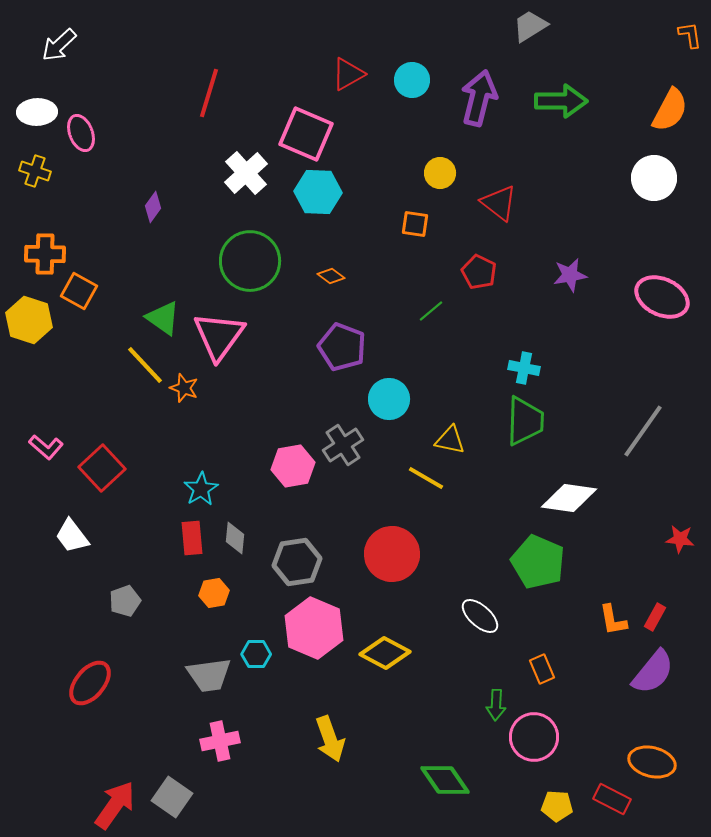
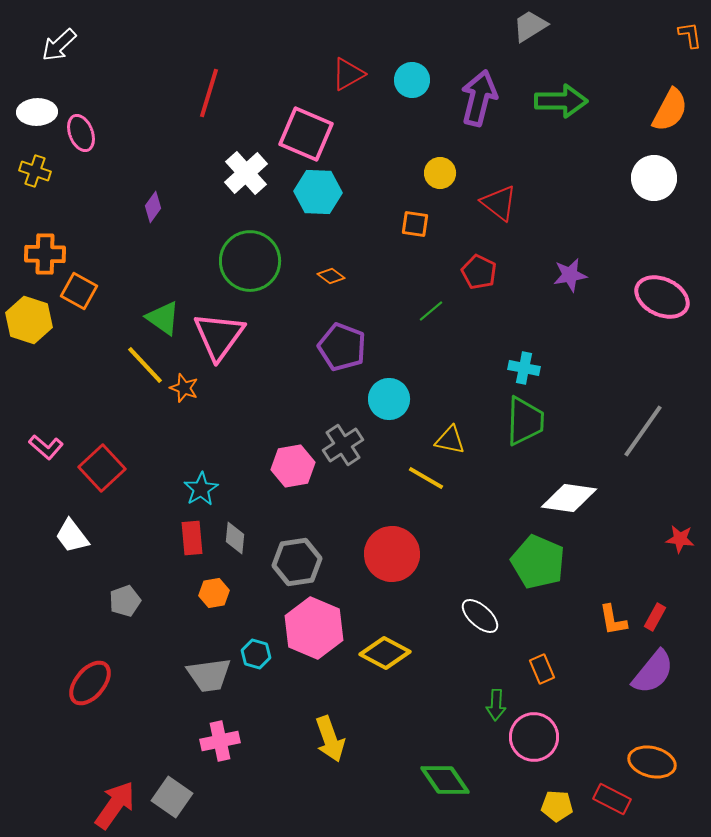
cyan hexagon at (256, 654): rotated 16 degrees clockwise
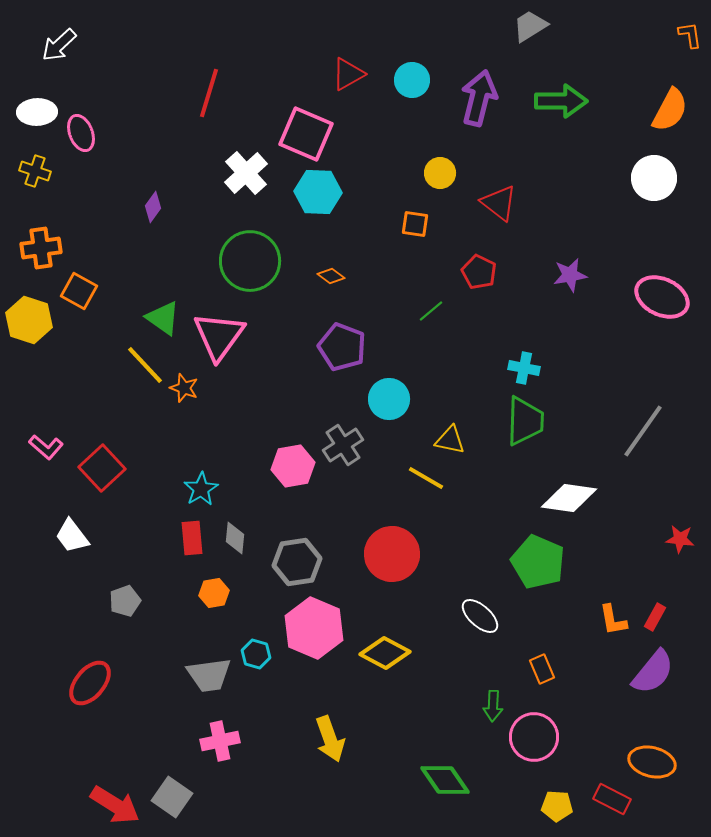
orange cross at (45, 254): moved 4 px left, 6 px up; rotated 9 degrees counterclockwise
green arrow at (496, 705): moved 3 px left, 1 px down
red arrow at (115, 805): rotated 87 degrees clockwise
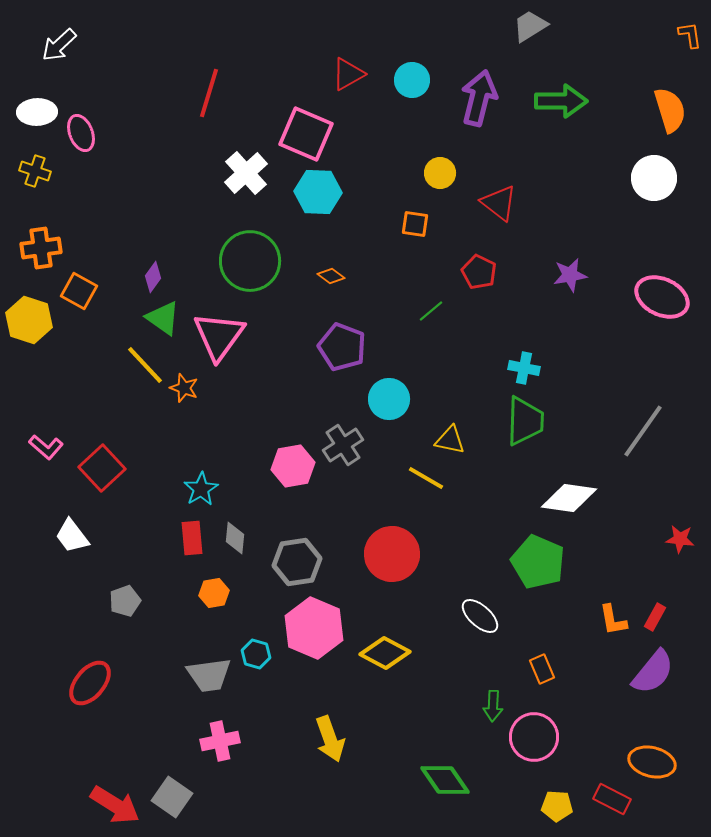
orange semicircle at (670, 110): rotated 45 degrees counterclockwise
purple diamond at (153, 207): moved 70 px down
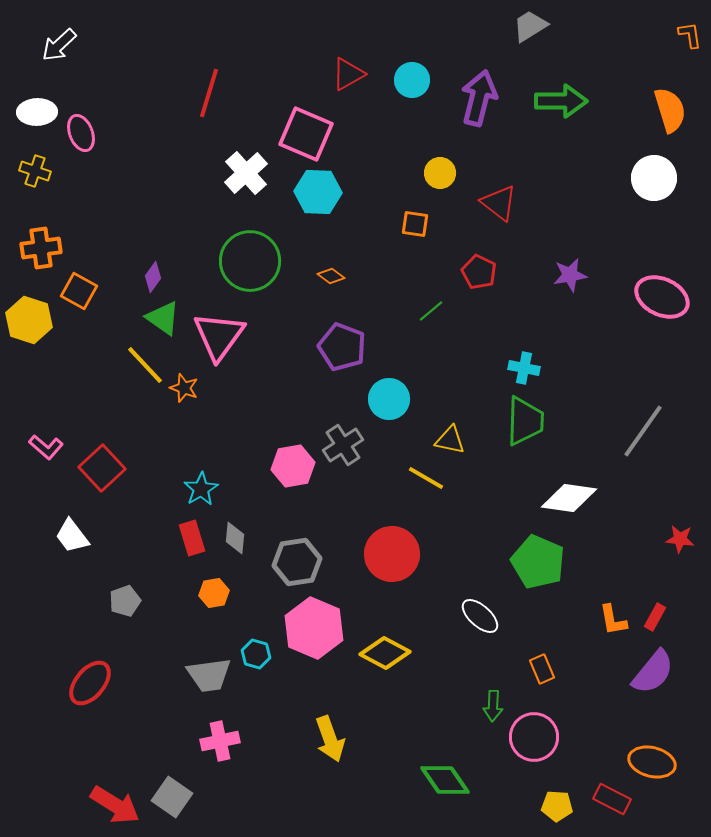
red rectangle at (192, 538): rotated 12 degrees counterclockwise
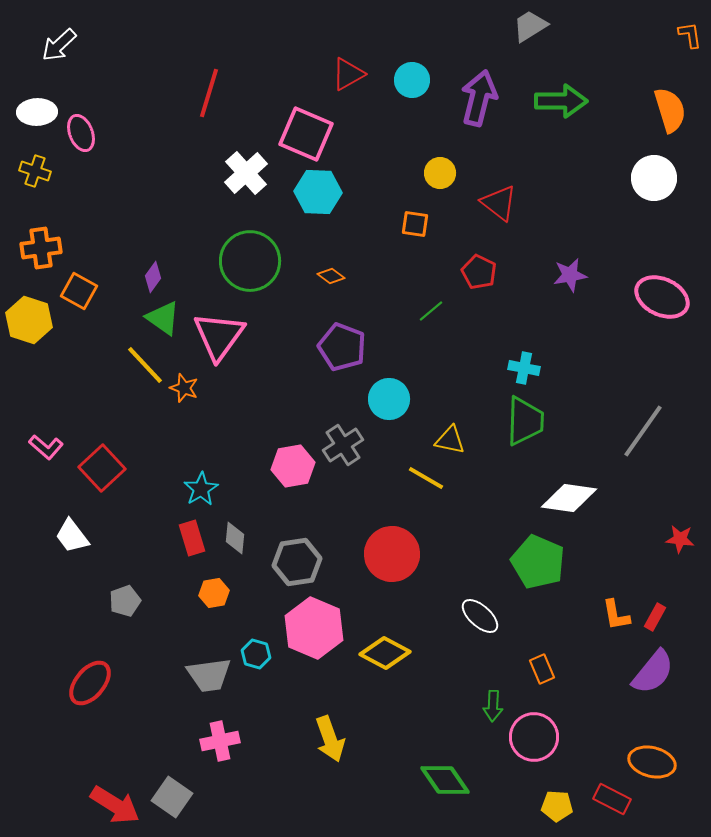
orange L-shape at (613, 620): moved 3 px right, 5 px up
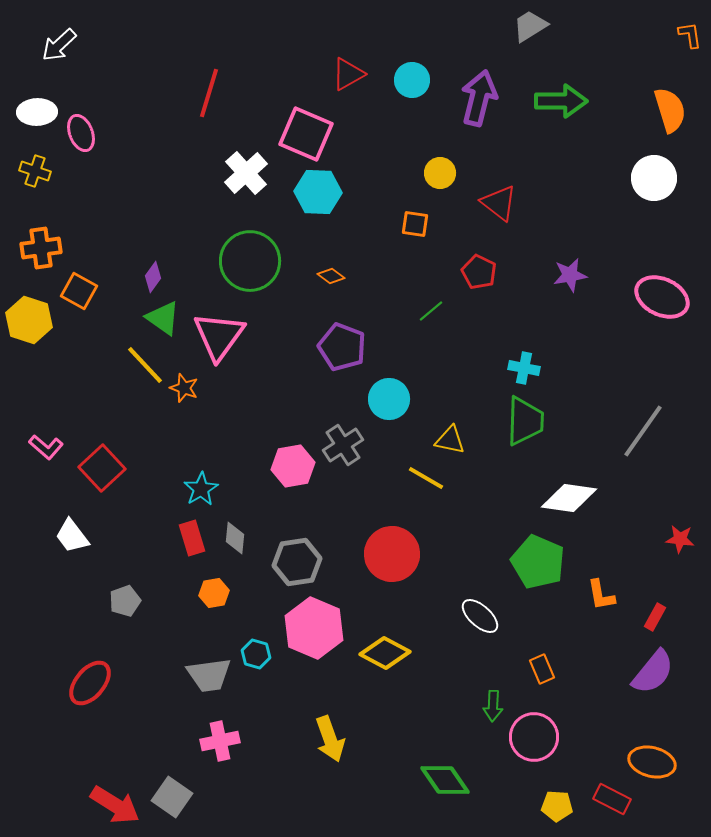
orange L-shape at (616, 615): moved 15 px left, 20 px up
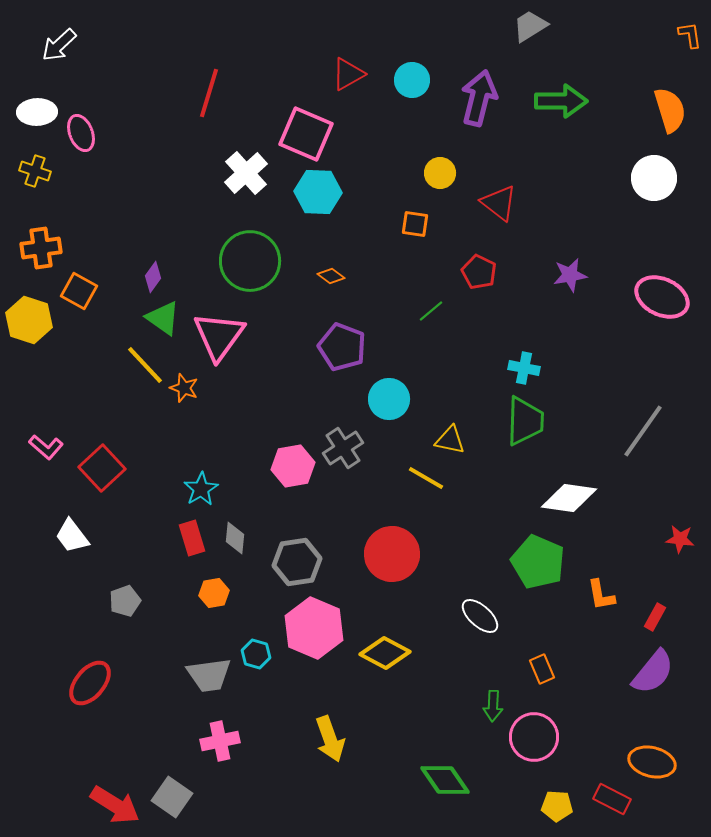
gray cross at (343, 445): moved 3 px down
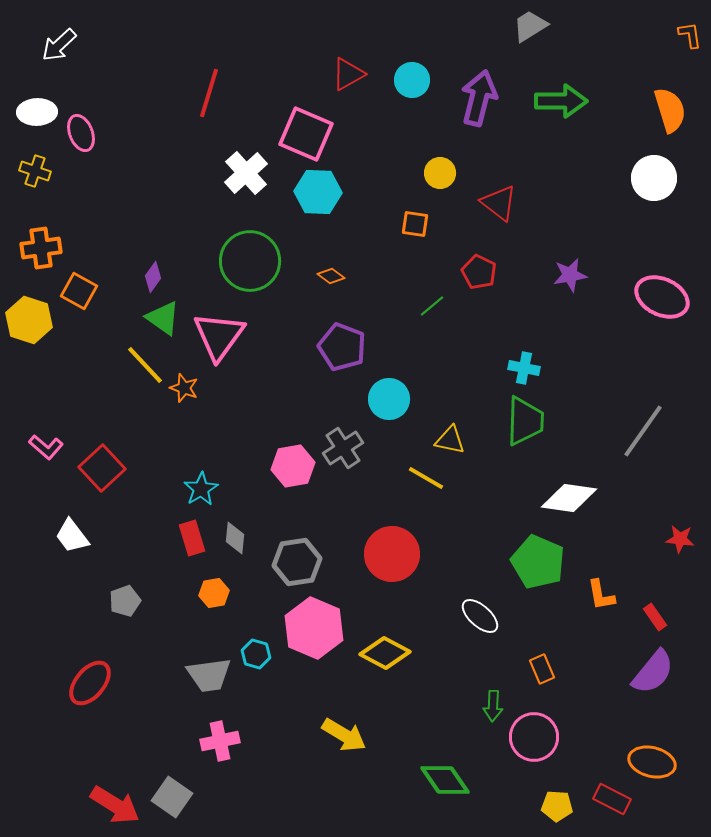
green line at (431, 311): moved 1 px right, 5 px up
red rectangle at (655, 617): rotated 64 degrees counterclockwise
yellow arrow at (330, 739): moved 14 px right, 4 px up; rotated 39 degrees counterclockwise
